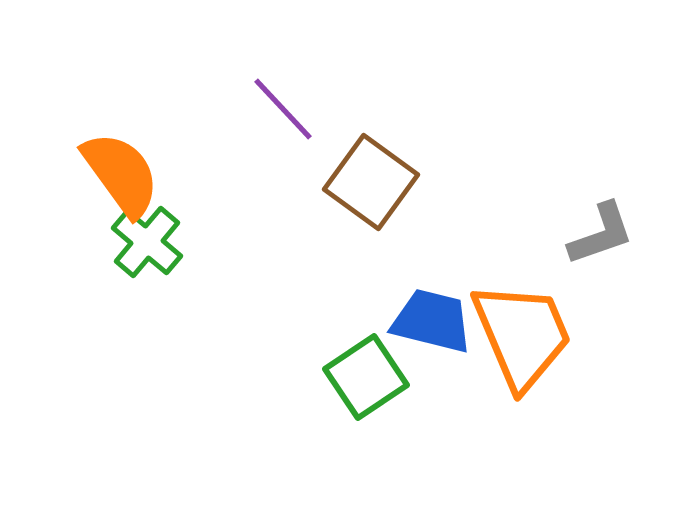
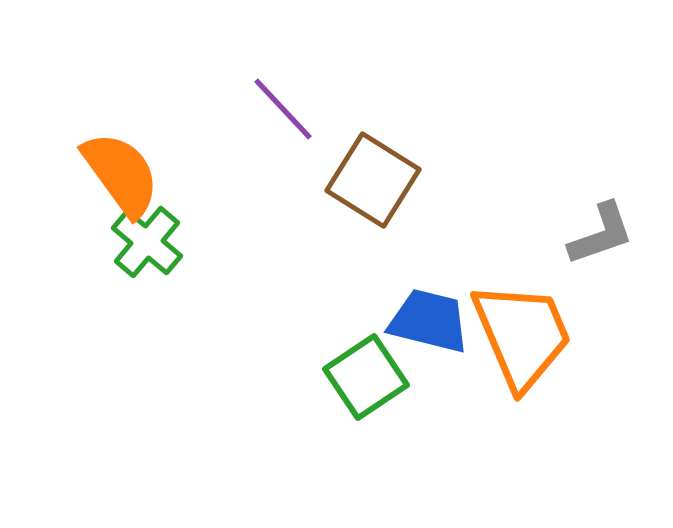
brown square: moved 2 px right, 2 px up; rotated 4 degrees counterclockwise
blue trapezoid: moved 3 px left
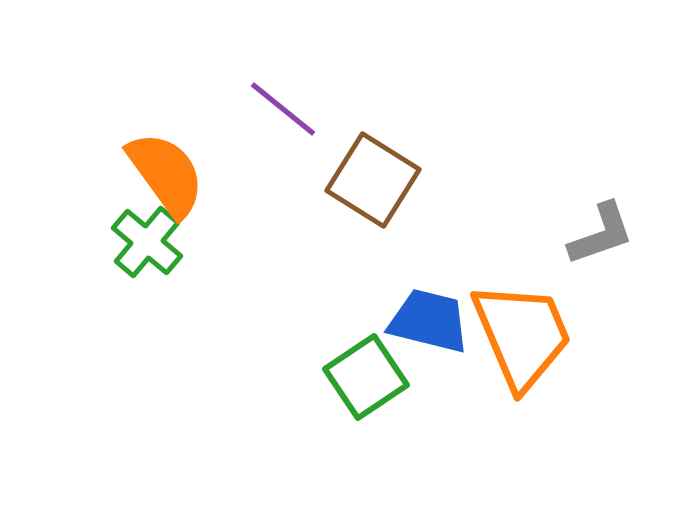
purple line: rotated 8 degrees counterclockwise
orange semicircle: moved 45 px right
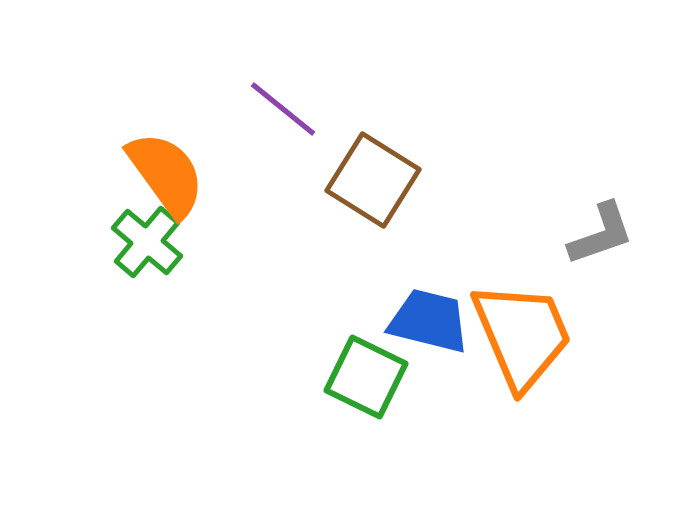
green square: rotated 30 degrees counterclockwise
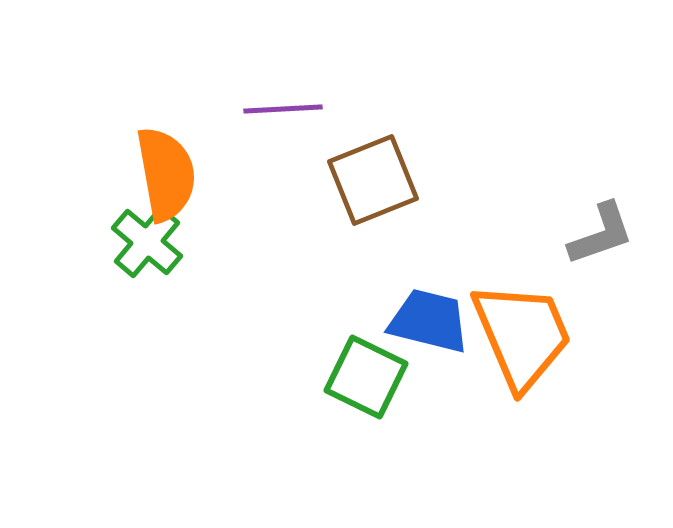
purple line: rotated 42 degrees counterclockwise
orange semicircle: rotated 26 degrees clockwise
brown square: rotated 36 degrees clockwise
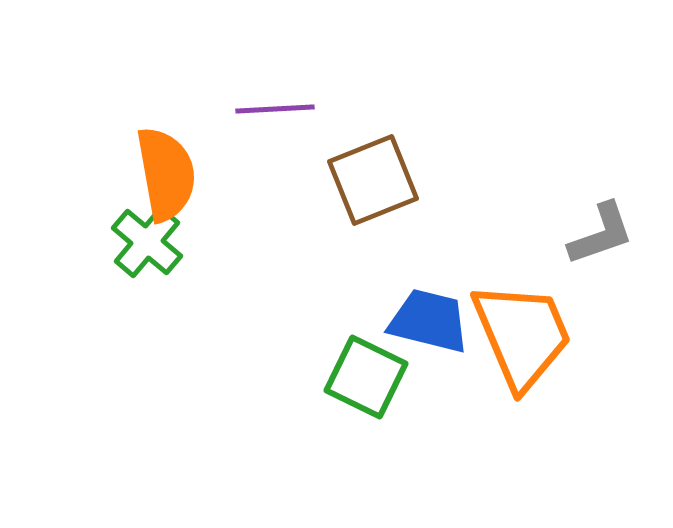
purple line: moved 8 px left
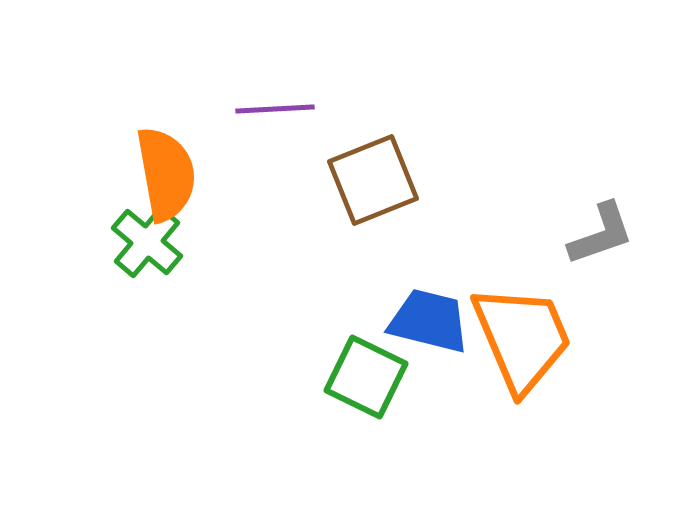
orange trapezoid: moved 3 px down
